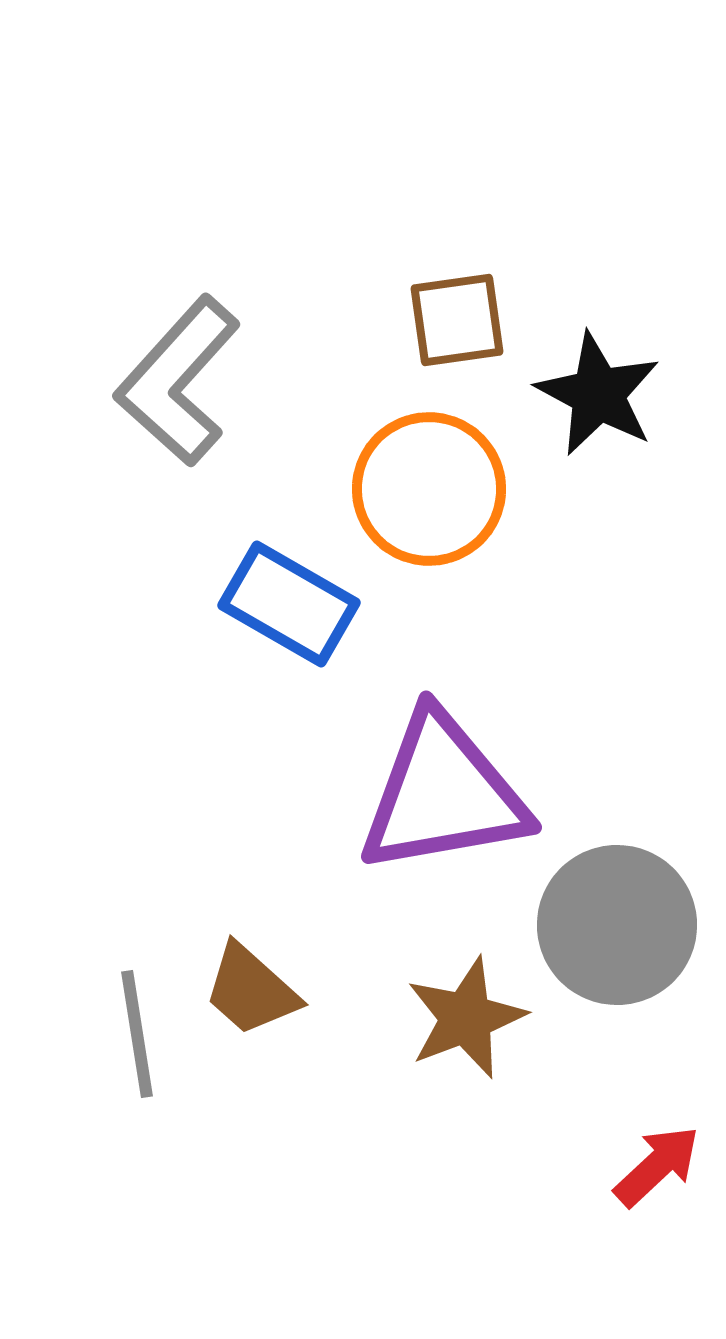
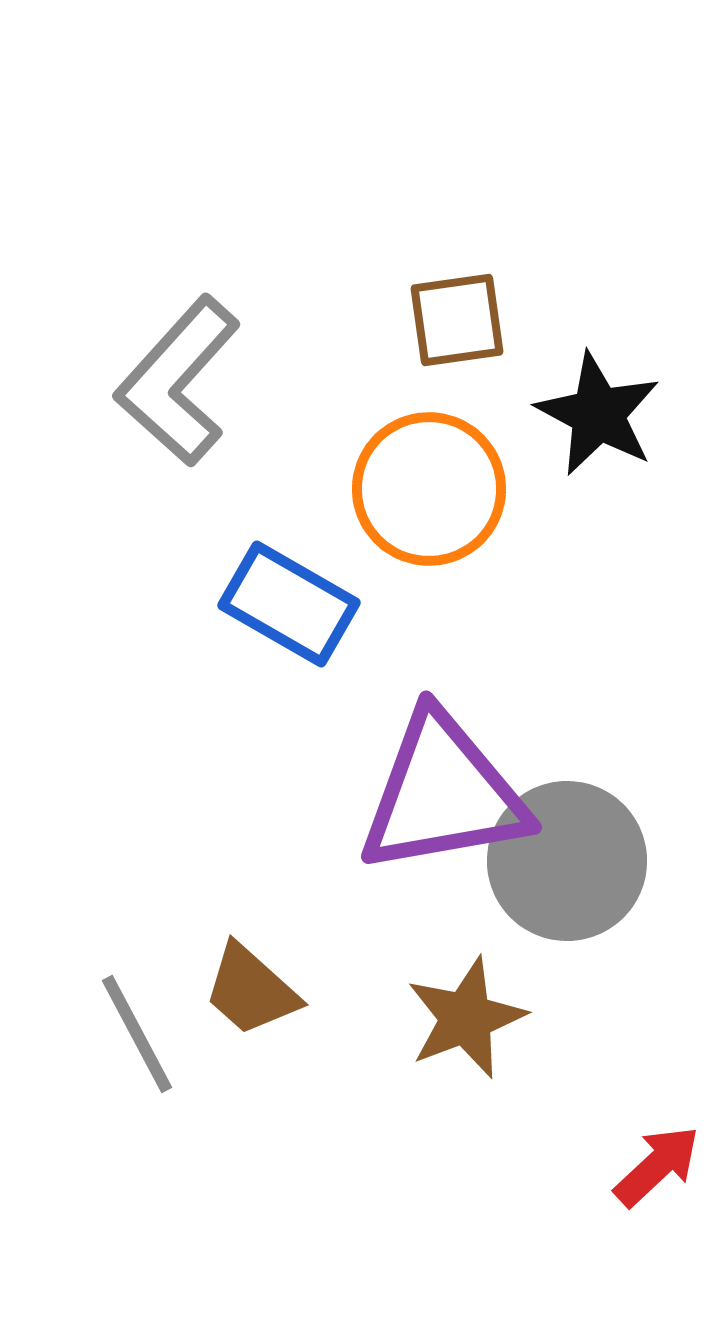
black star: moved 20 px down
gray circle: moved 50 px left, 64 px up
gray line: rotated 19 degrees counterclockwise
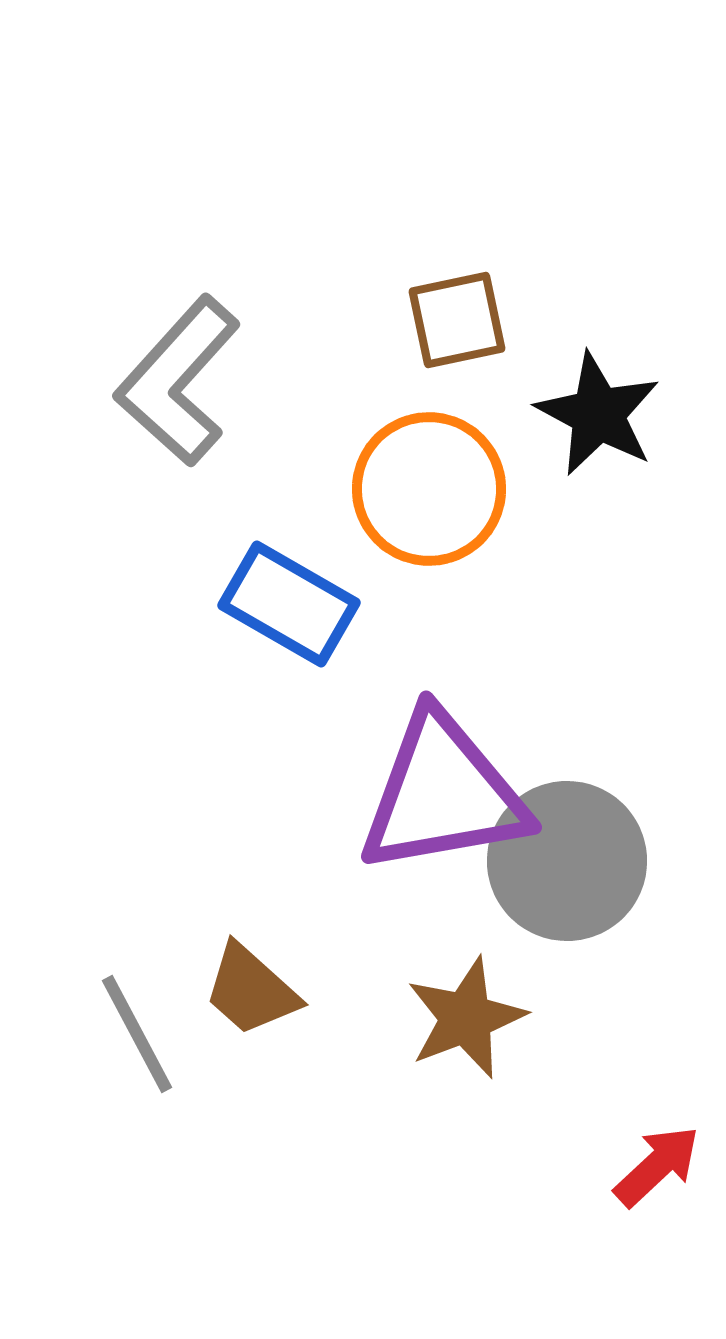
brown square: rotated 4 degrees counterclockwise
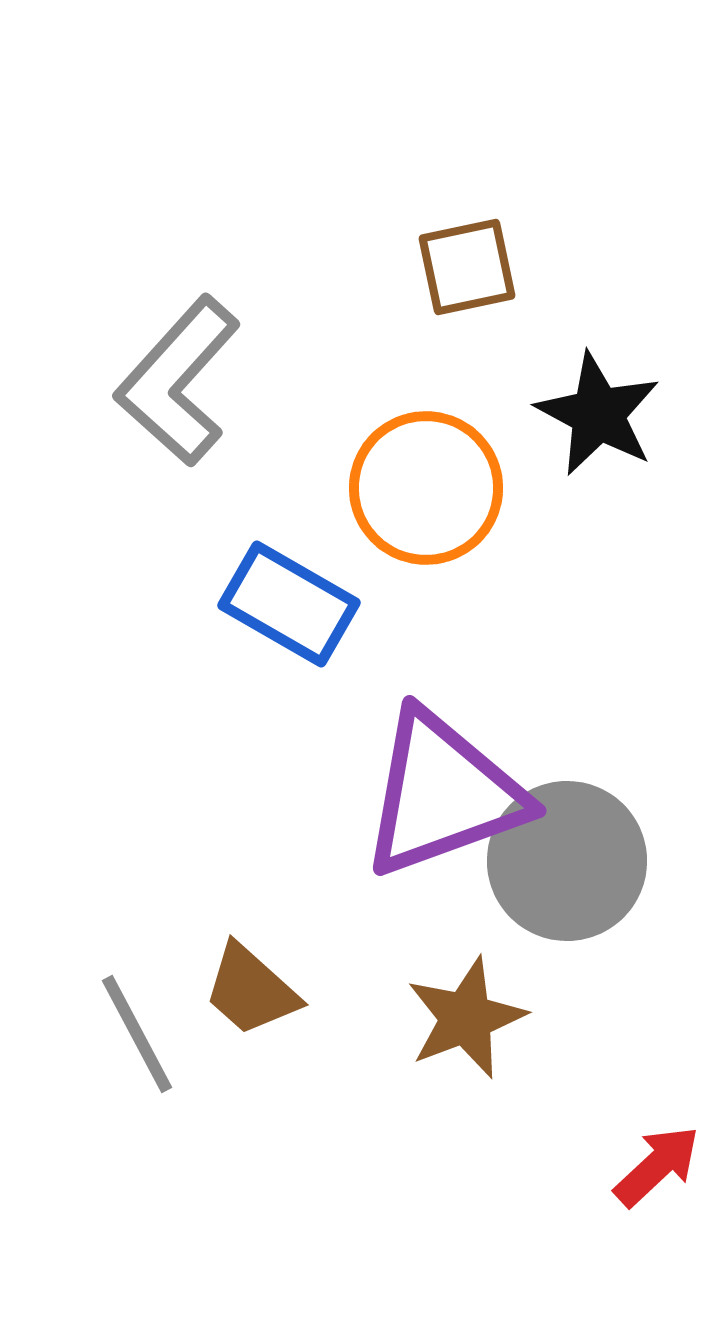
brown square: moved 10 px right, 53 px up
orange circle: moved 3 px left, 1 px up
purple triangle: rotated 10 degrees counterclockwise
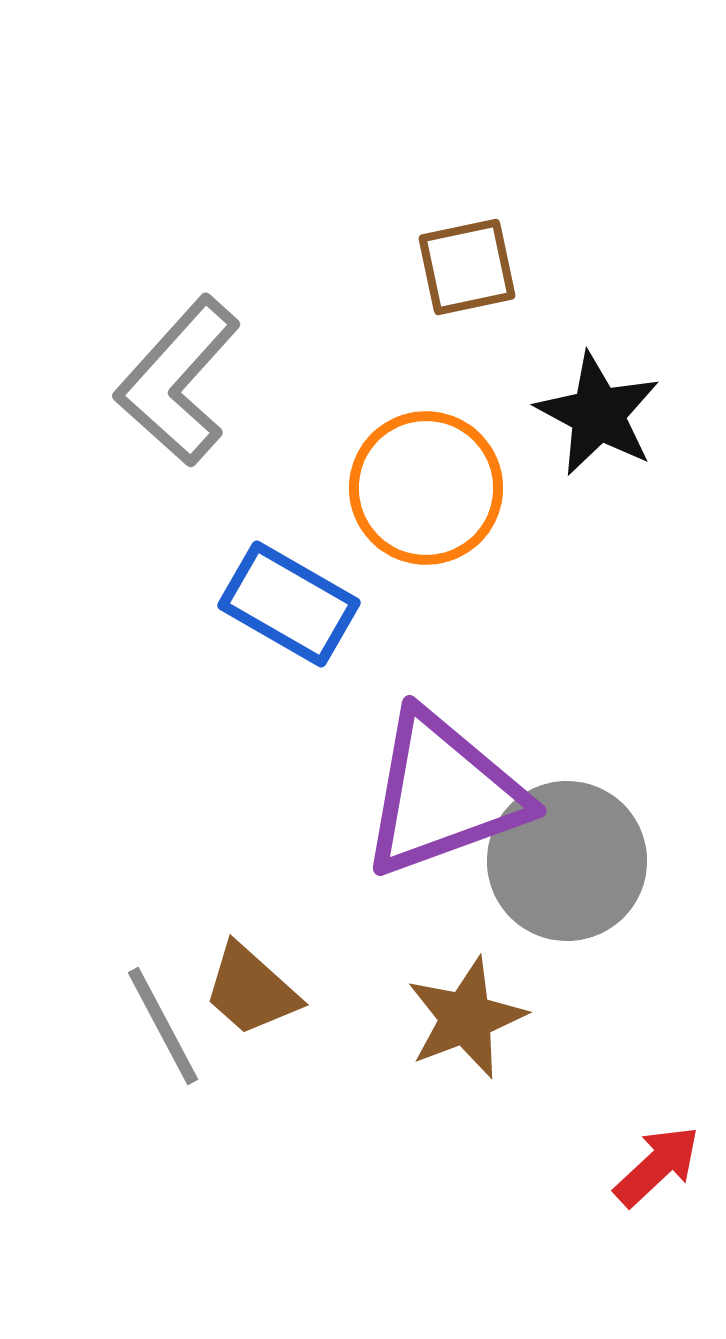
gray line: moved 26 px right, 8 px up
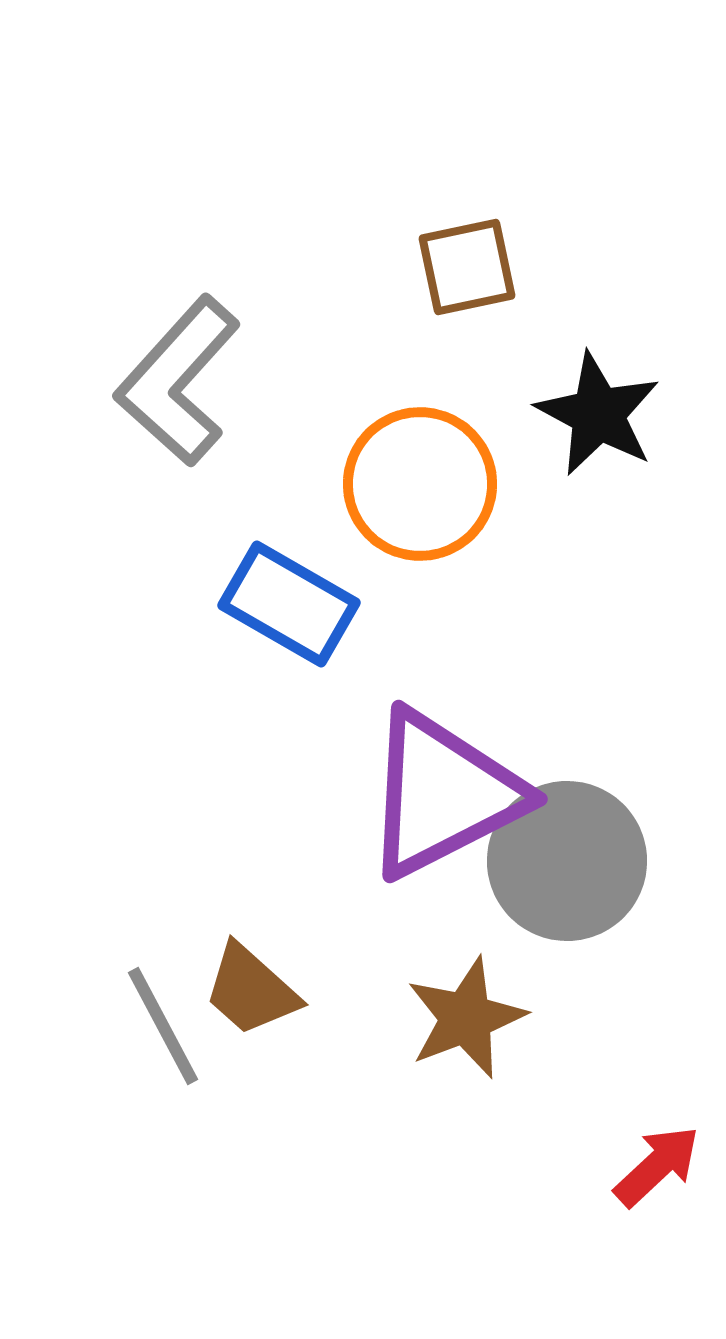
orange circle: moved 6 px left, 4 px up
purple triangle: rotated 7 degrees counterclockwise
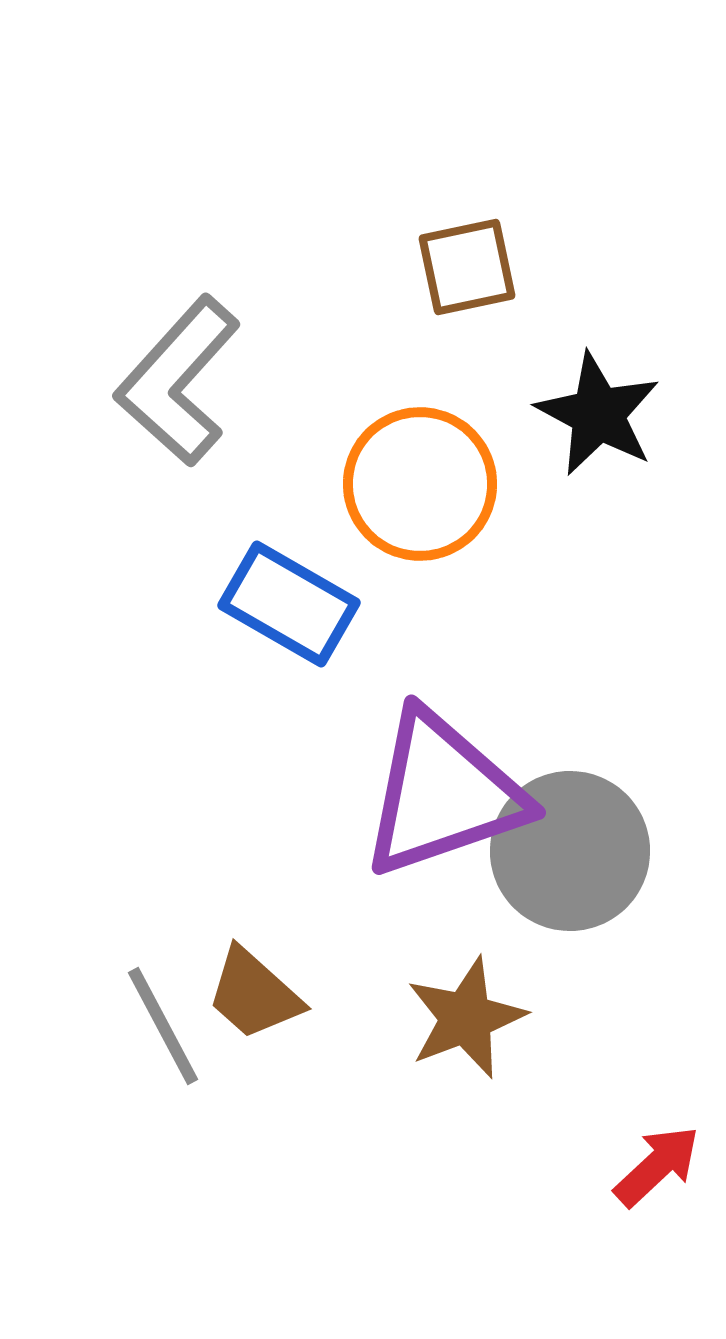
purple triangle: rotated 8 degrees clockwise
gray circle: moved 3 px right, 10 px up
brown trapezoid: moved 3 px right, 4 px down
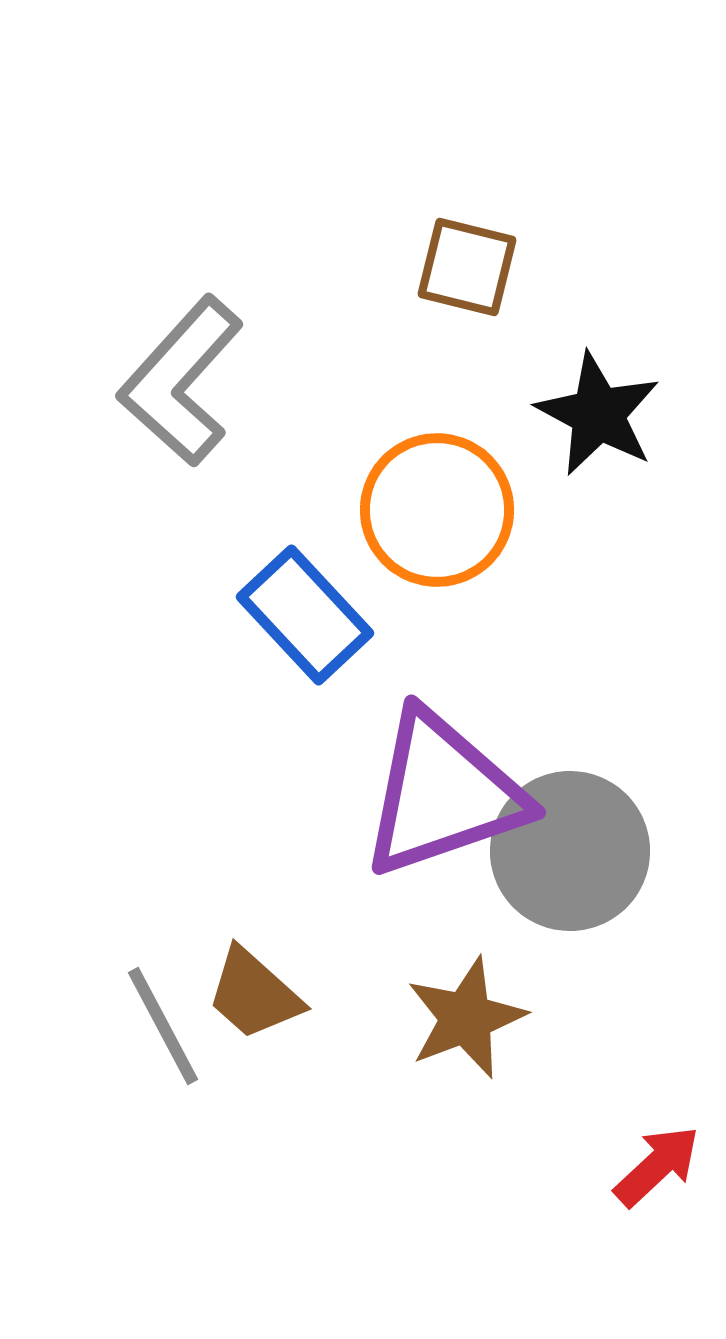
brown square: rotated 26 degrees clockwise
gray L-shape: moved 3 px right
orange circle: moved 17 px right, 26 px down
blue rectangle: moved 16 px right, 11 px down; rotated 17 degrees clockwise
